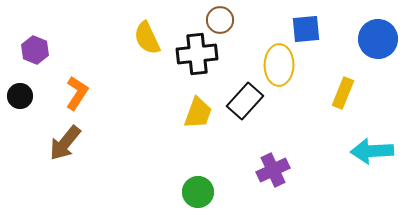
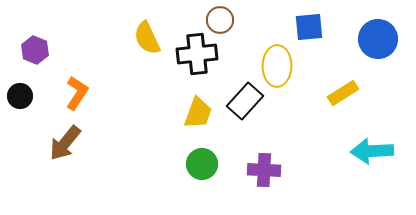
blue square: moved 3 px right, 2 px up
yellow ellipse: moved 2 px left, 1 px down
yellow rectangle: rotated 36 degrees clockwise
purple cross: moved 9 px left; rotated 28 degrees clockwise
green circle: moved 4 px right, 28 px up
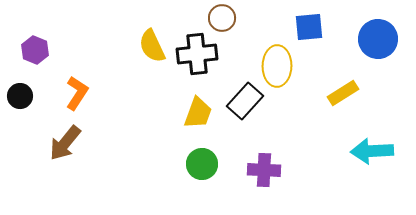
brown circle: moved 2 px right, 2 px up
yellow semicircle: moved 5 px right, 8 px down
